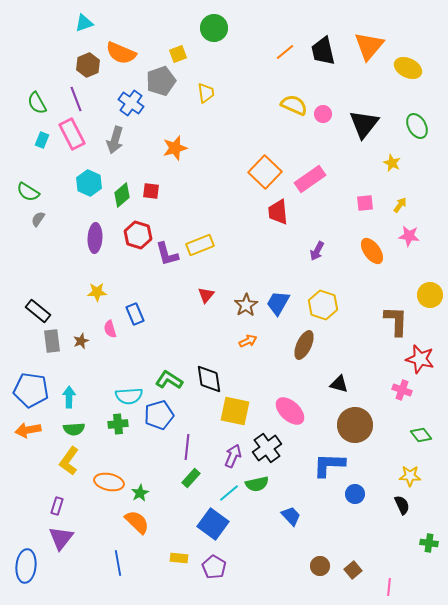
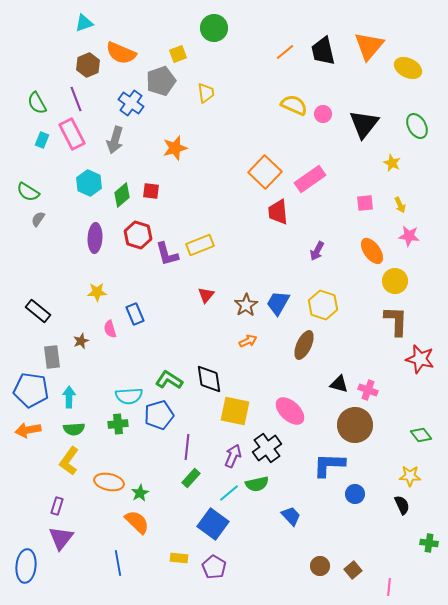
yellow arrow at (400, 205): rotated 119 degrees clockwise
yellow circle at (430, 295): moved 35 px left, 14 px up
gray rectangle at (52, 341): moved 16 px down
pink cross at (402, 390): moved 34 px left
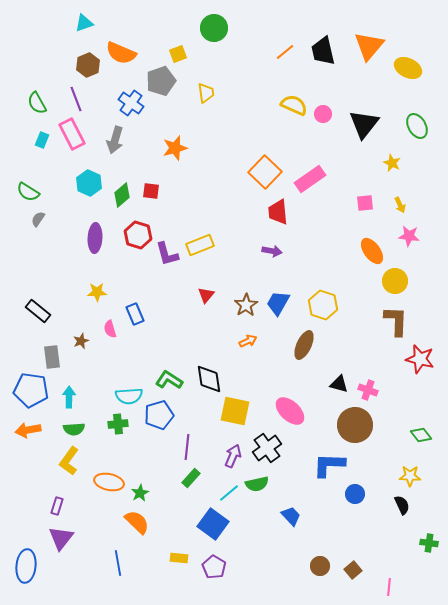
purple arrow at (317, 251): moved 45 px left; rotated 108 degrees counterclockwise
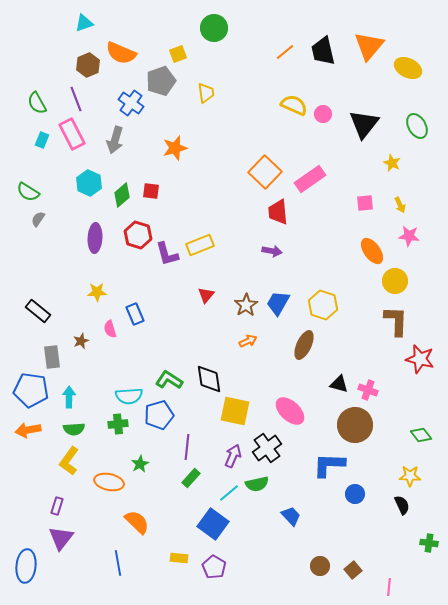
green star at (140, 493): moved 29 px up
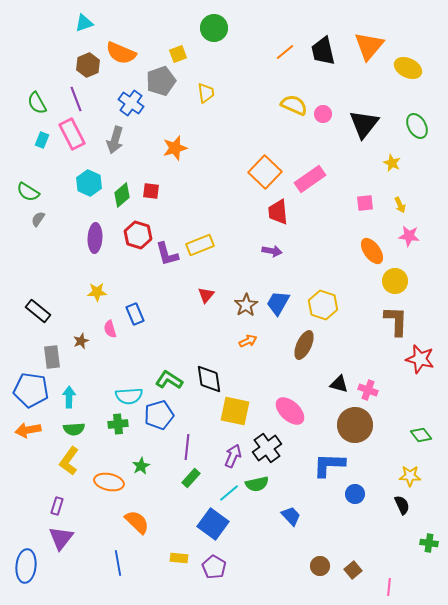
green star at (140, 464): moved 1 px right, 2 px down
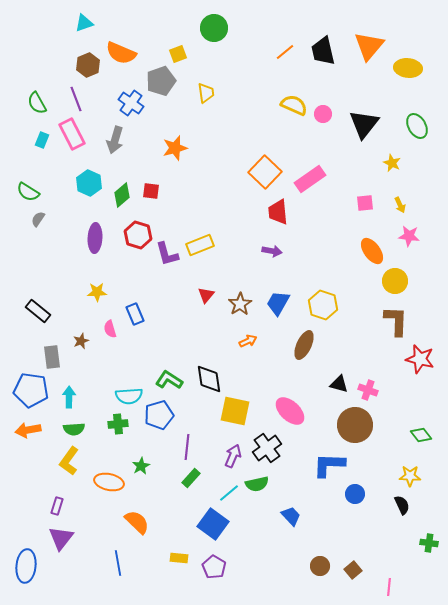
yellow ellipse at (408, 68): rotated 20 degrees counterclockwise
brown star at (246, 305): moved 6 px left, 1 px up
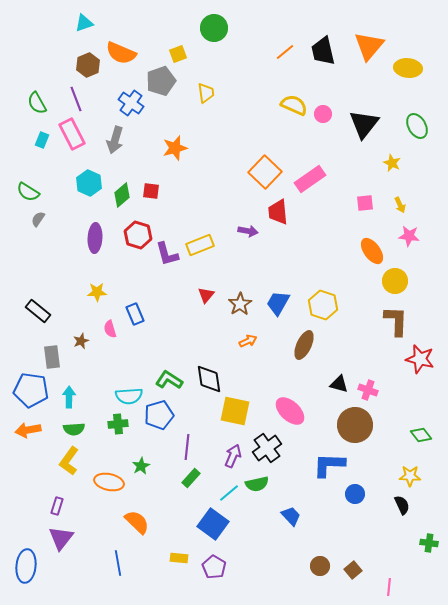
purple arrow at (272, 251): moved 24 px left, 20 px up
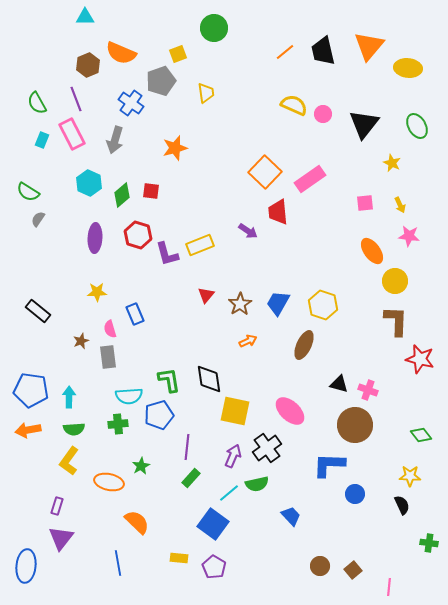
cyan triangle at (84, 23): moved 1 px right, 6 px up; rotated 18 degrees clockwise
purple arrow at (248, 231): rotated 24 degrees clockwise
gray rectangle at (52, 357): moved 56 px right
green L-shape at (169, 380): rotated 48 degrees clockwise
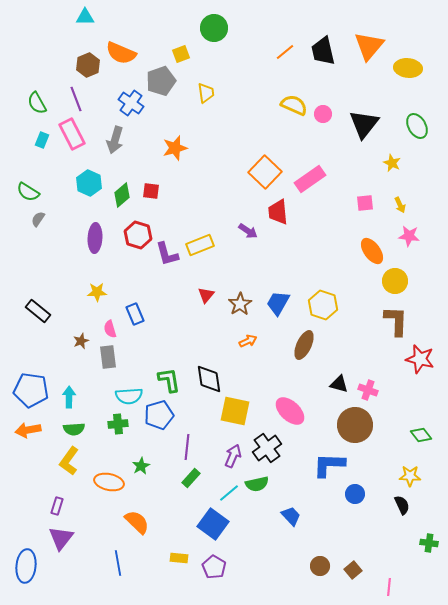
yellow square at (178, 54): moved 3 px right
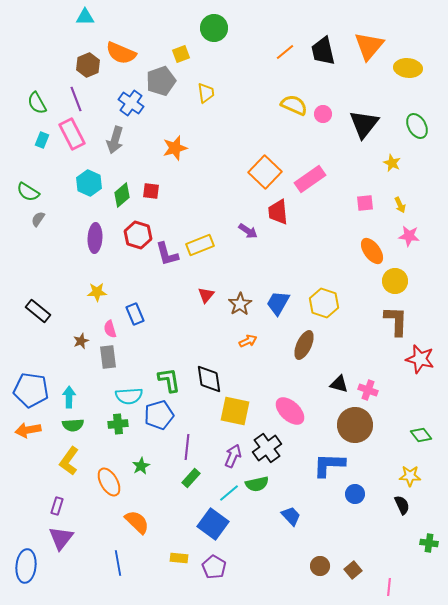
yellow hexagon at (323, 305): moved 1 px right, 2 px up
green semicircle at (74, 429): moved 1 px left, 4 px up
orange ellipse at (109, 482): rotated 48 degrees clockwise
